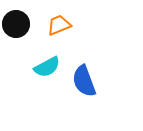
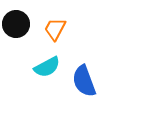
orange trapezoid: moved 4 px left, 4 px down; rotated 40 degrees counterclockwise
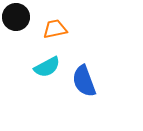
black circle: moved 7 px up
orange trapezoid: rotated 50 degrees clockwise
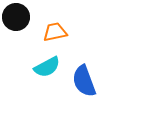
orange trapezoid: moved 3 px down
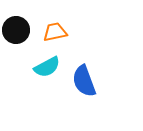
black circle: moved 13 px down
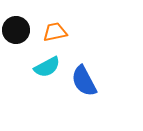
blue semicircle: rotated 8 degrees counterclockwise
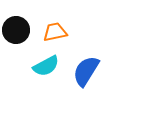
cyan semicircle: moved 1 px left, 1 px up
blue semicircle: moved 2 px right, 10 px up; rotated 60 degrees clockwise
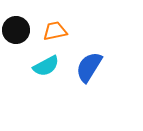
orange trapezoid: moved 1 px up
blue semicircle: moved 3 px right, 4 px up
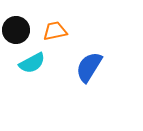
cyan semicircle: moved 14 px left, 3 px up
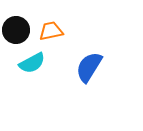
orange trapezoid: moved 4 px left
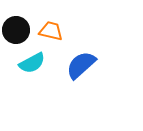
orange trapezoid: rotated 25 degrees clockwise
blue semicircle: moved 8 px left, 2 px up; rotated 16 degrees clockwise
